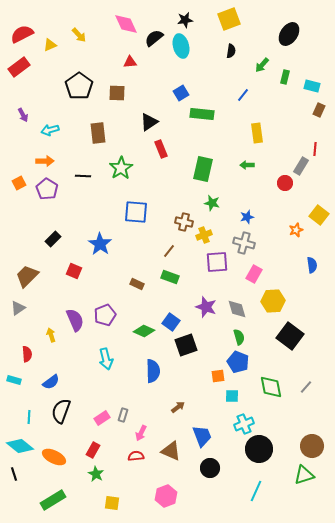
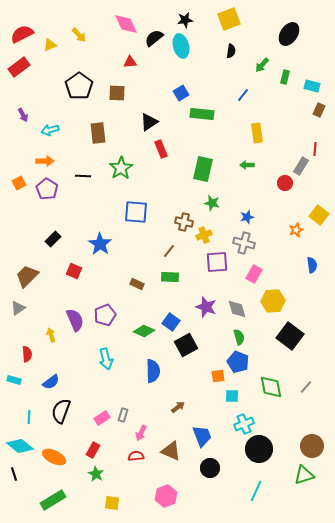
green rectangle at (170, 277): rotated 18 degrees counterclockwise
black square at (186, 345): rotated 10 degrees counterclockwise
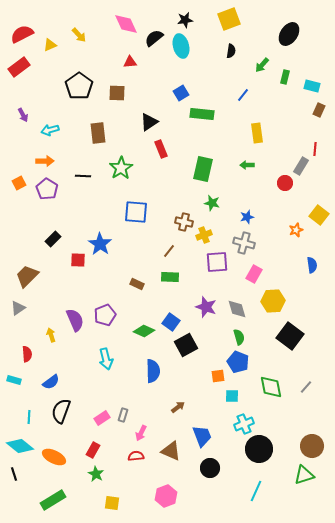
red square at (74, 271): moved 4 px right, 11 px up; rotated 21 degrees counterclockwise
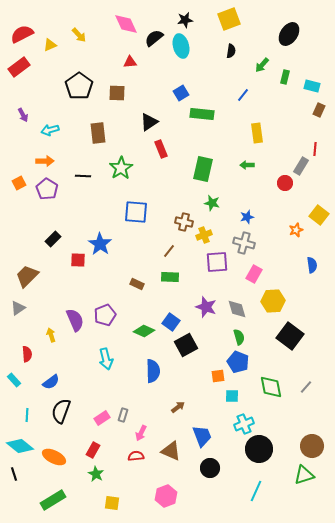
cyan rectangle at (14, 380): rotated 32 degrees clockwise
cyan line at (29, 417): moved 2 px left, 2 px up
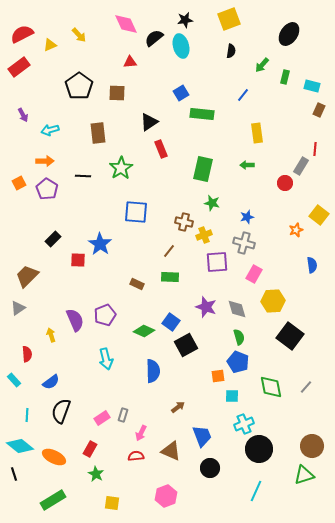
red rectangle at (93, 450): moved 3 px left, 1 px up
